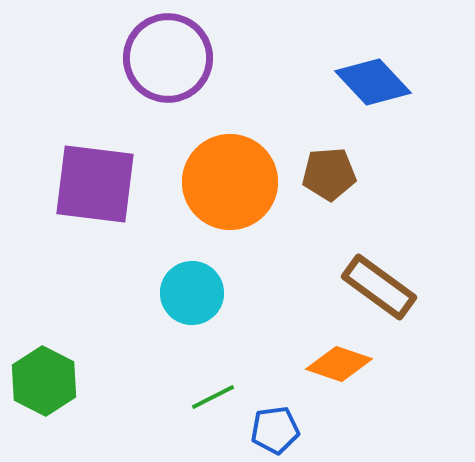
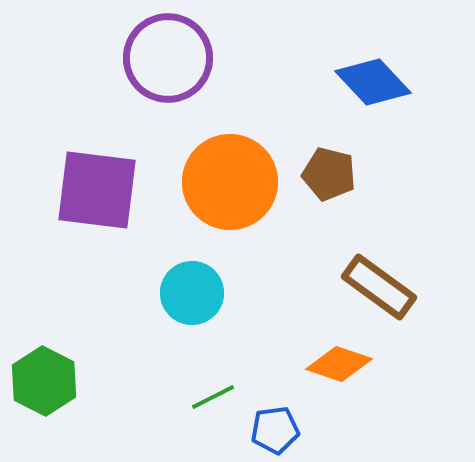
brown pentagon: rotated 18 degrees clockwise
purple square: moved 2 px right, 6 px down
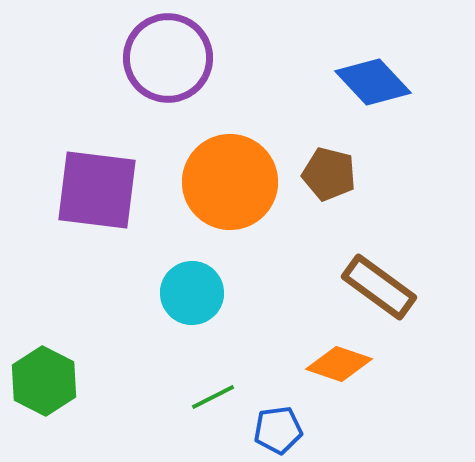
blue pentagon: moved 3 px right
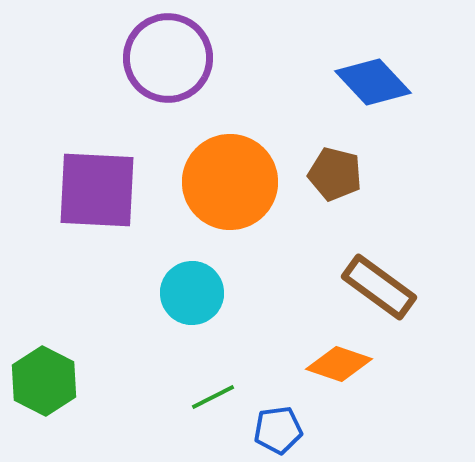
brown pentagon: moved 6 px right
purple square: rotated 4 degrees counterclockwise
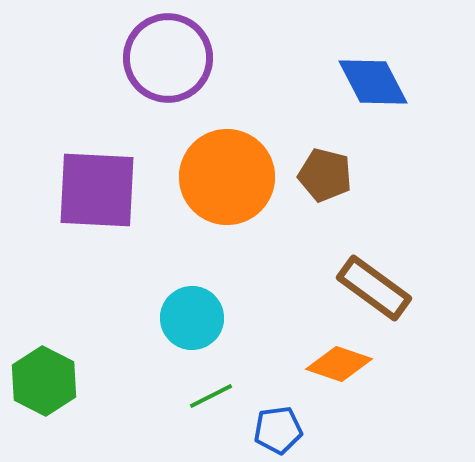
blue diamond: rotated 16 degrees clockwise
brown pentagon: moved 10 px left, 1 px down
orange circle: moved 3 px left, 5 px up
brown rectangle: moved 5 px left, 1 px down
cyan circle: moved 25 px down
green line: moved 2 px left, 1 px up
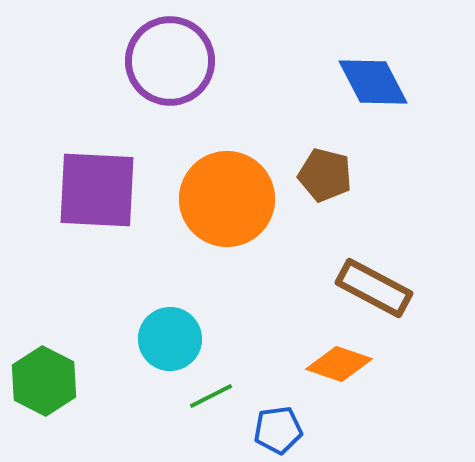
purple circle: moved 2 px right, 3 px down
orange circle: moved 22 px down
brown rectangle: rotated 8 degrees counterclockwise
cyan circle: moved 22 px left, 21 px down
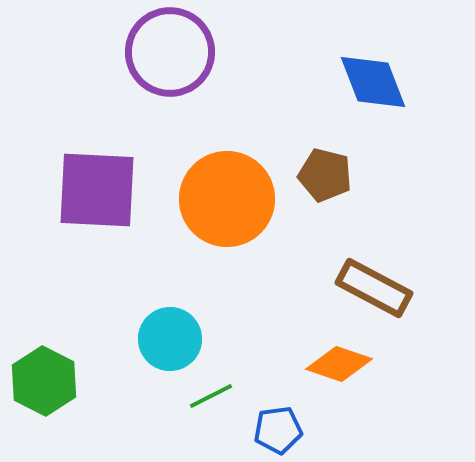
purple circle: moved 9 px up
blue diamond: rotated 6 degrees clockwise
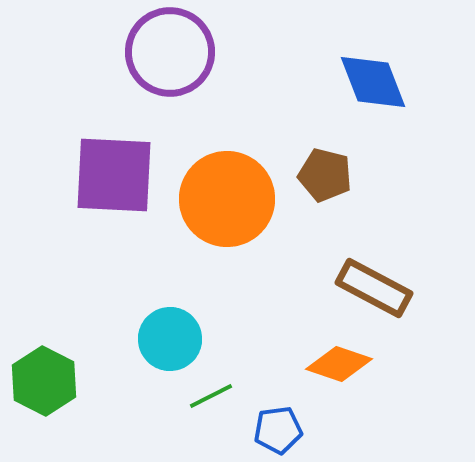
purple square: moved 17 px right, 15 px up
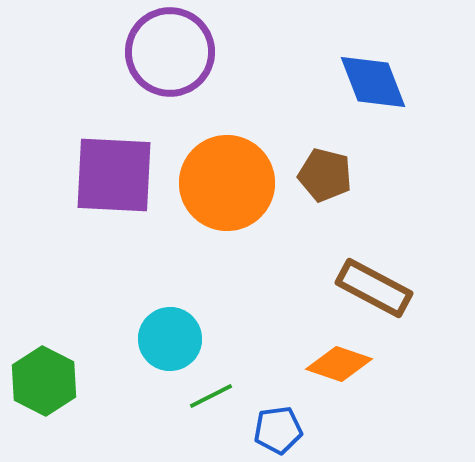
orange circle: moved 16 px up
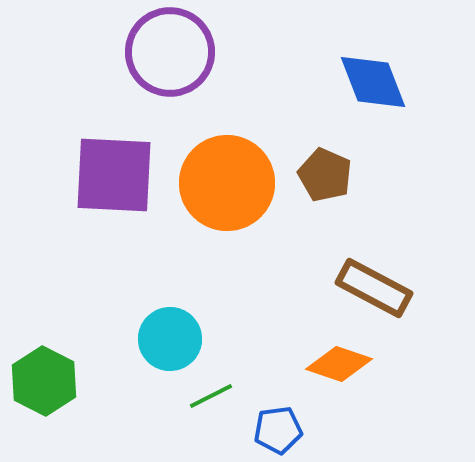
brown pentagon: rotated 10 degrees clockwise
